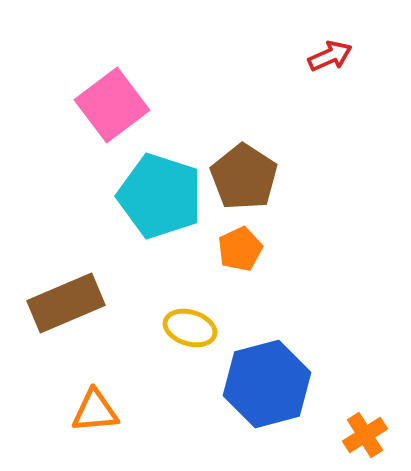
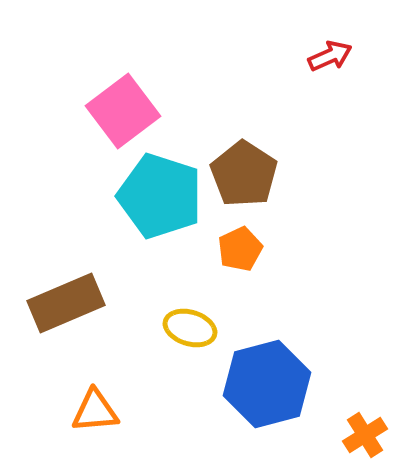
pink square: moved 11 px right, 6 px down
brown pentagon: moved 3 px up
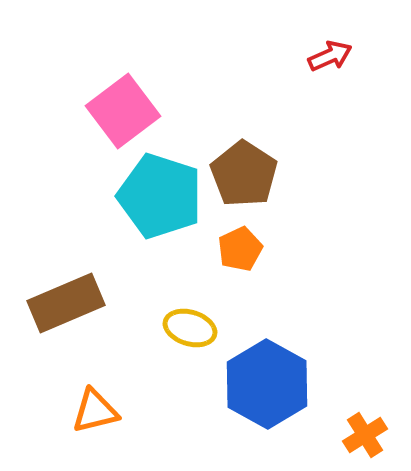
blue hexagon: rotated 16 degrees counterclockwise
orange triangle: rotated 9 degrees counterclockwise
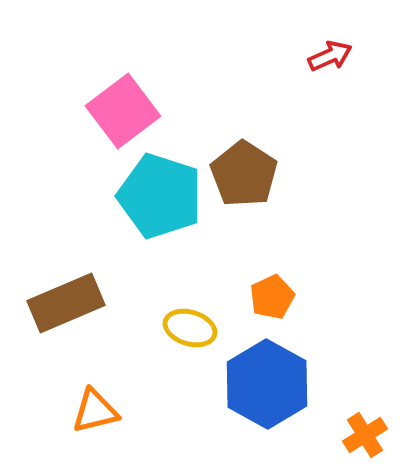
orange pentagon: moved 32 px right, 48 px down
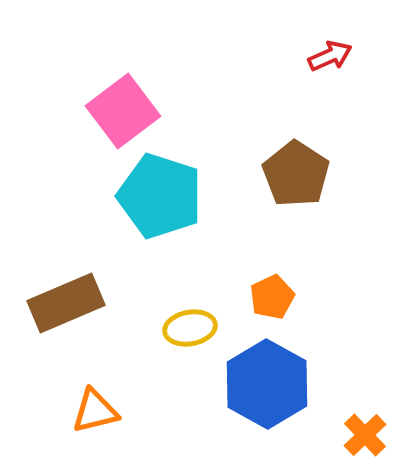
brown pentagon: moved 52 px right
yellow ellipse: rotated 27 degrees counterclockwise
orange cross: rotated 12 degrees counterclockwise
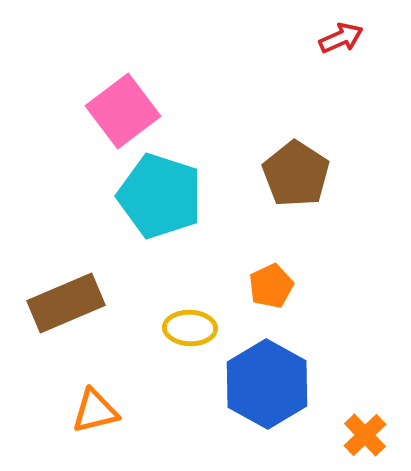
red arrow: moved 11 px right, 18 px up
orange pentagon: moved 1 px left, 11 px up
yellow ellipse: rotated 12 degrees clockwise
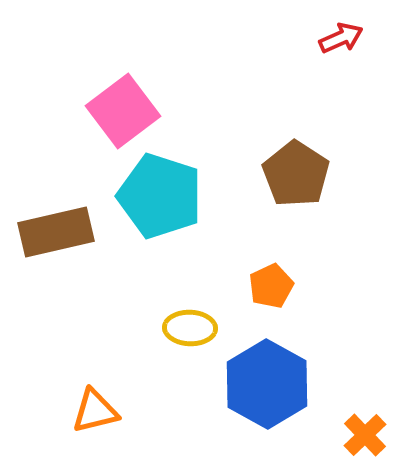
brown rectangle: moved 10 px left, 71 px up; rotated 10 degrees clockwise
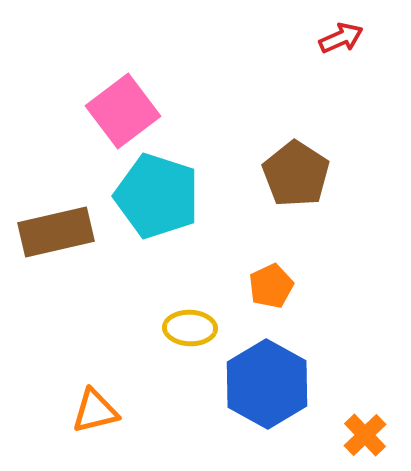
cyan pentagon: moved 3 px left
